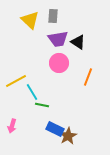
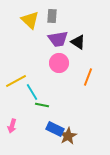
gray rectangle: moved 1 px left
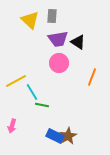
orange line: moved 4 px right
blue rectangle: moved 7 px down
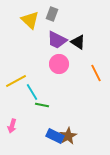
gray rectangle: moved 2 px up; rotated 16 degrees clockwise
purple trapezoid: moved 1 px left, 1 px down; rotated 35 degrees clockwise
pink circle: moved 1 px down
orange line: moved 4 px right, 4 px up; rotated 48 degrees counterclockwise
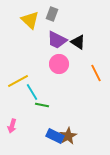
yellow line: moved 2 px right
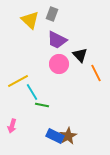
black triangle: moved 2 px right, 13 px down; rotated 14 degrees clockwise
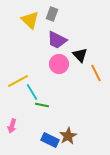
blue rectangle: moved 5 px left, 4 px down
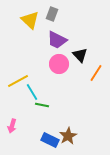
orange line: rotated 60 degrees clockwise
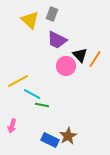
pink circle: moved 7 px right, 2 px down
orange line: moved 1 px left, 14 px up
cyan line: moved 2 px down; rotated 30 degrees counterclockwise
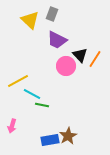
blue rectangle: rotated 36 degrees counterclockwise
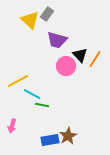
gray rectangle: moved 5 px left; rotated 16 degrees clockwise
purple trapezoid: rotated 10 degrees counterclockwise
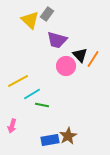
orange line: moved 2 px left
cyan line: rotated 60 degrees counterclockwise
